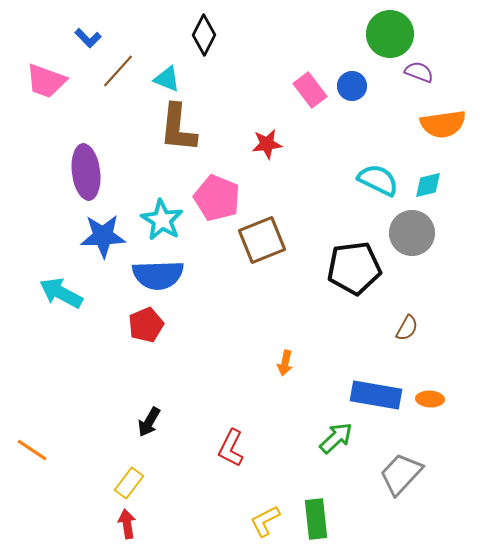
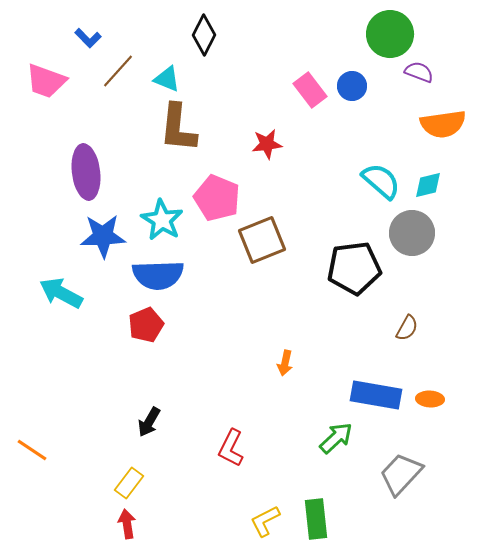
cyan semicircle: moved 3 px right, 1 px down; rotated 15 degrees clockwise
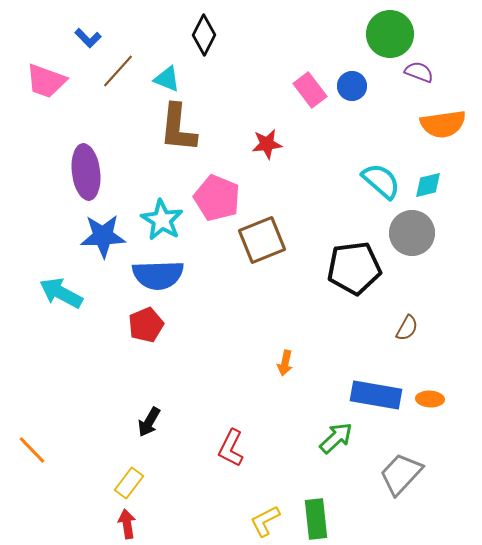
orange line: rotated 12 degrees clockwise
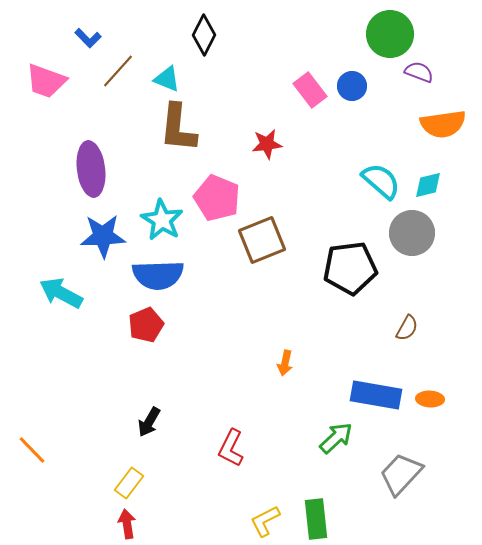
purple ellipse: moved 5 px right, 3 px up
black pentagon: moved 4 px left
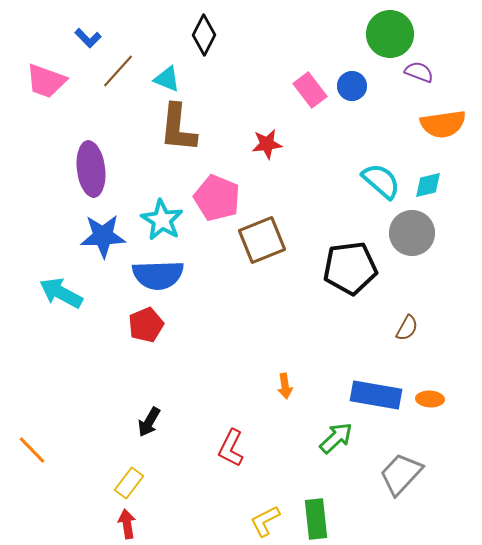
orange arrow: moved 23 px down; rotated 20 degrees counterclockwise
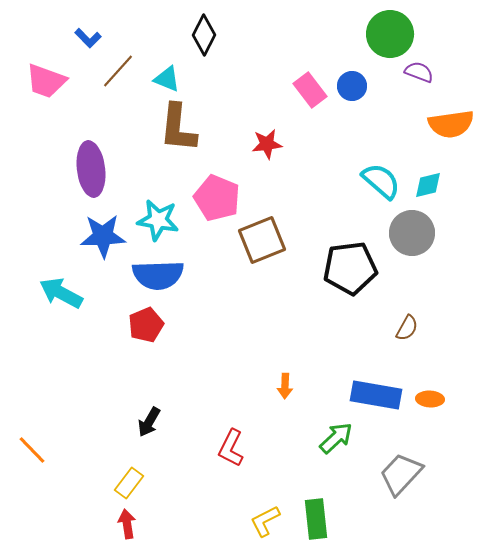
orange semicircle: moved 8 px right
cyan star: moved 4 px left; rotated 21 degrees counterclockwise
orange arrow: rotated 10 degrees clockwise
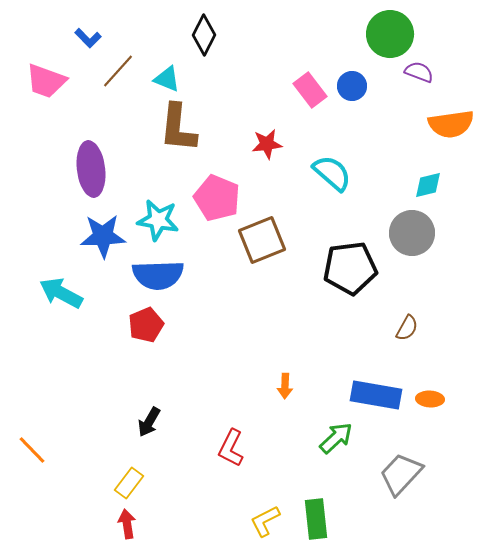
cyan semicircle: moved 49 px left, 8 px up
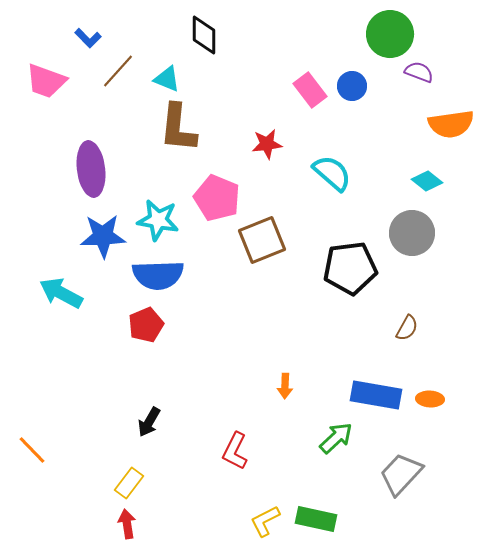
black diamond: rotated 27 degrees counterclockwise
cyan diamond: moved 1 px left, 4 px up; rotated 52 degrees clockwise
red L-shape: moved 4 px right, 3 px down
green rectangle: rotated 72 degrees counterclockwise
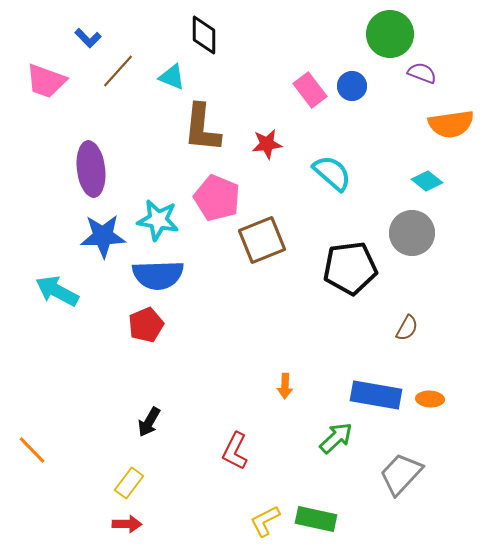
purple semicircle: moved 3 px right, 1 px down
cyan triangle: moved 5 px right, 2 px up
brown L-shape: moved 24 px right
cyan arrow: moved 4 px left, 2 px up
red arrow: rotated 100 degrees clockwise
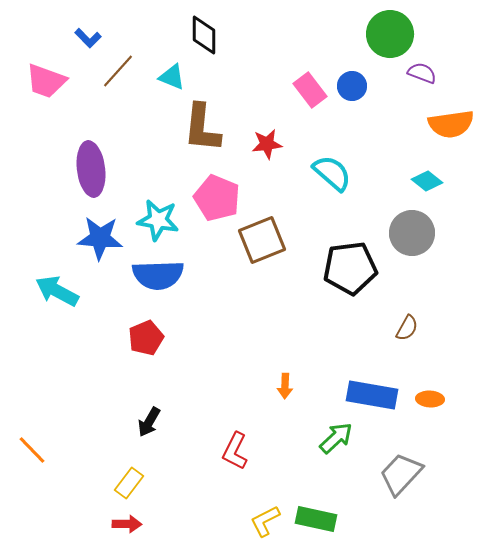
blue star: moved 3 px left, 2 px down; rotated 6 degrees clockwise
red pentagon: moved 13 px down
blue rectangle: moved 4 px left
